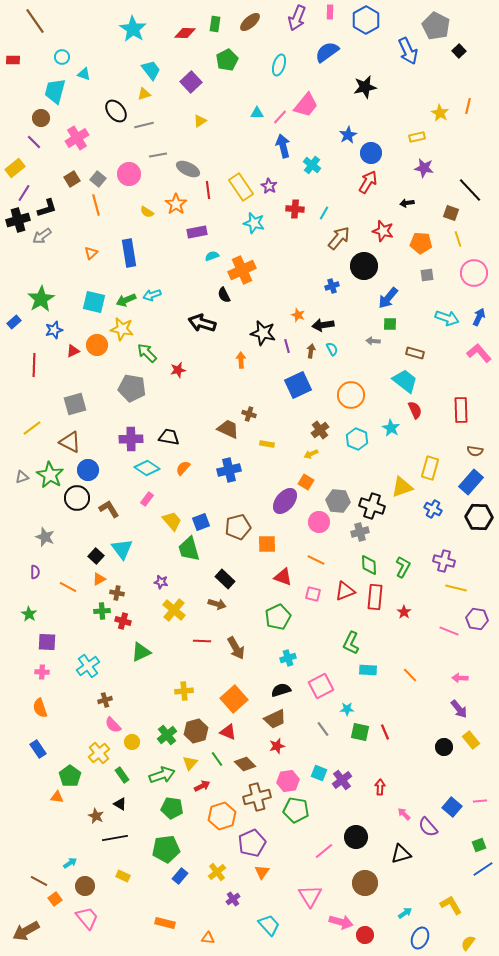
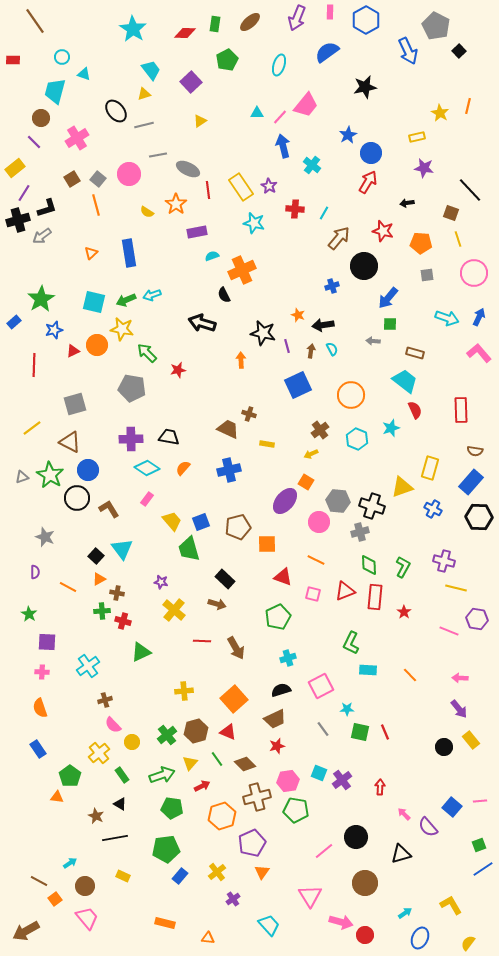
cyan star at (391, 428): rotated 24 degrees clockwise
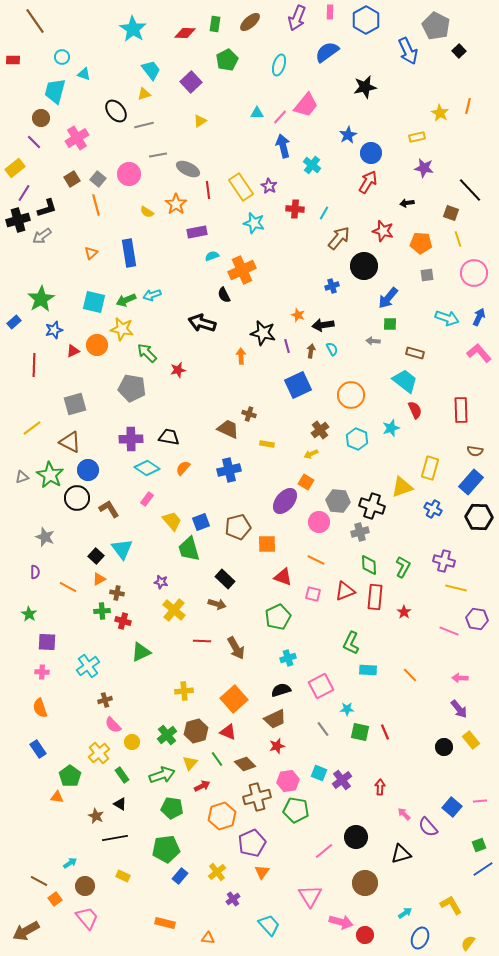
orange arrow at (241, 360): moved 4 px up
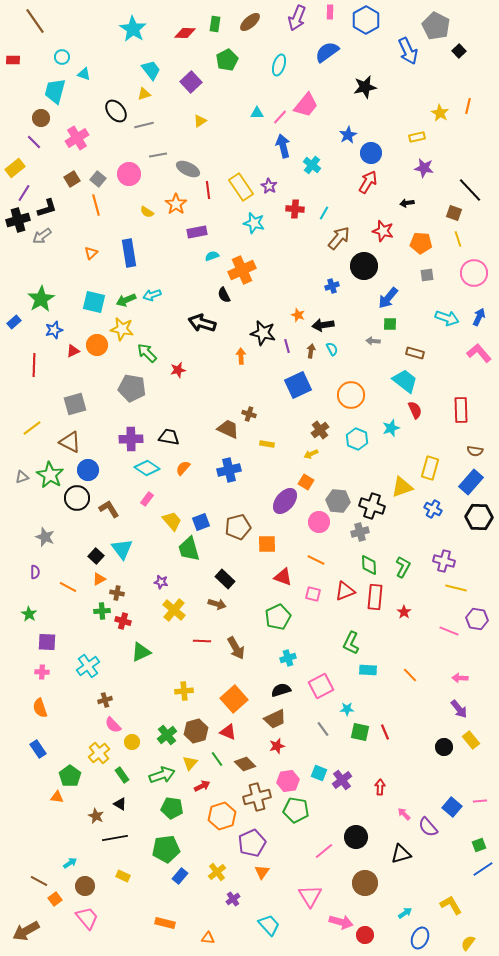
brown square at (451, 213): moved 3 px right
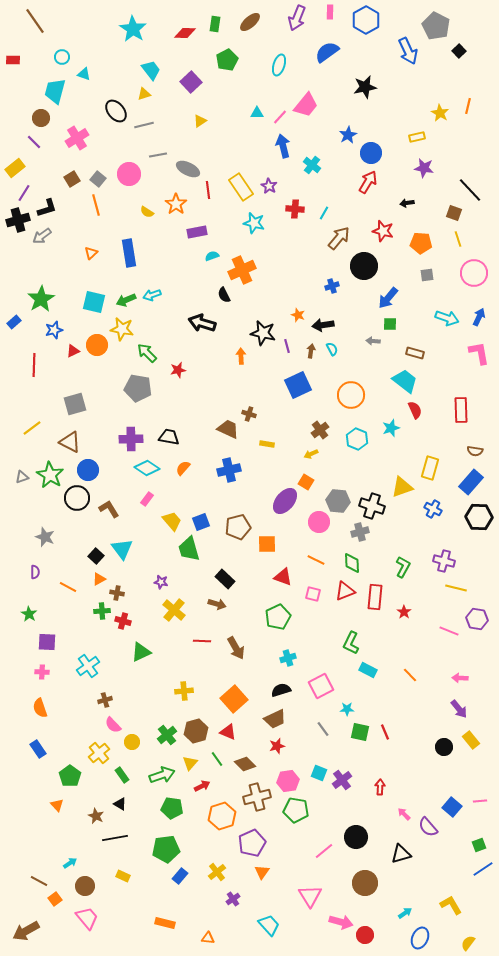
pink L-shape at (479, 353): rotated 30 degrees clockwise
gray pentagon at (132, 388): moved 6 px right
green diamond at (369, 565): moved 17 px left, 2 px up
cyan rectangle at (368, 670): rotated 24 degrees clockwise
orange triangle at (57, 797): moved 8 px down; rotated 40 degrees clockwise
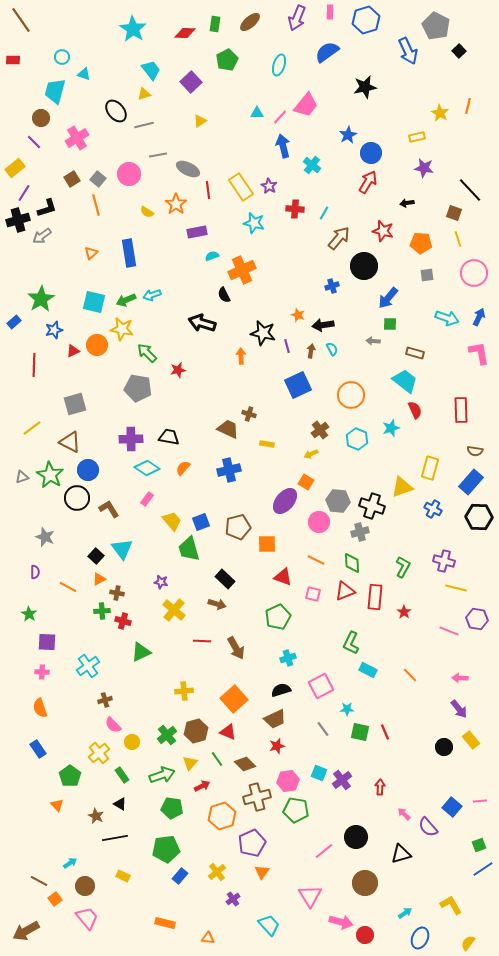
blue hexagon at (366, 20): rotated 12 degrees clockwise
brown line at (35, 21): moved 14 px left, 1 px up
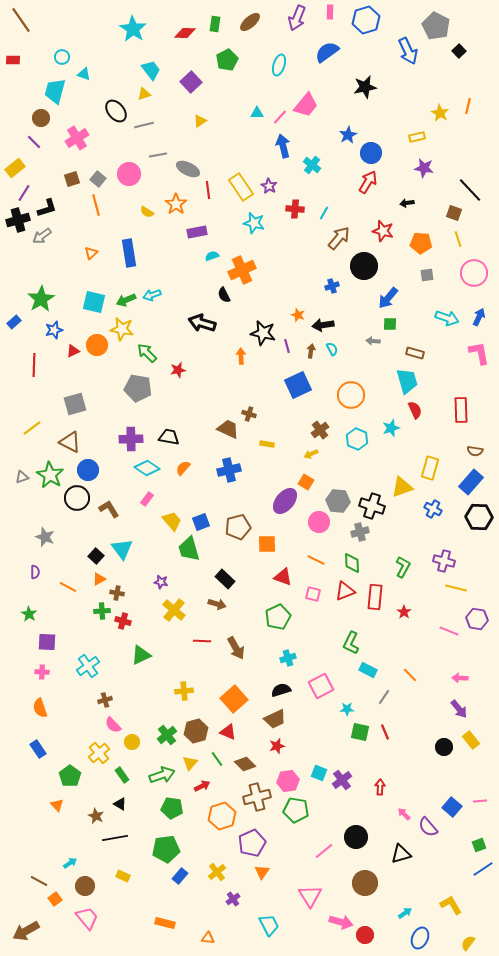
brown square at (72, 179): rotated 14 degrees clockwise
cyan trapezoid at (405, 381): moved 2 px right; rotated 36 degrees clockwise
green triangle at (141, 652): moved 3 px down
gray line at (323, 729): moved 61 px right, 32 px up; rotated 70 degrees clockwise
cyan trapezoid at (269, 925): rotated 15 degrees clockwise
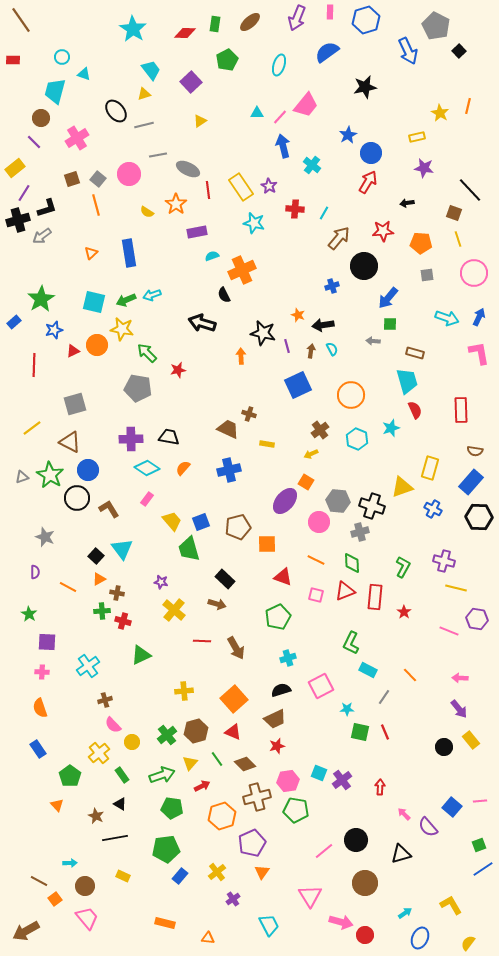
red star at (383, 231): rotated 20 degrees counterclockwise
pink square at (313, 594): moved 3 px right, 1 px down
red triangle at (228, 732): moved 5 px right
black circle at (356, 837): moved 3 px down
cyan arrow at (70, 863): rotated 32 degrees clockwise
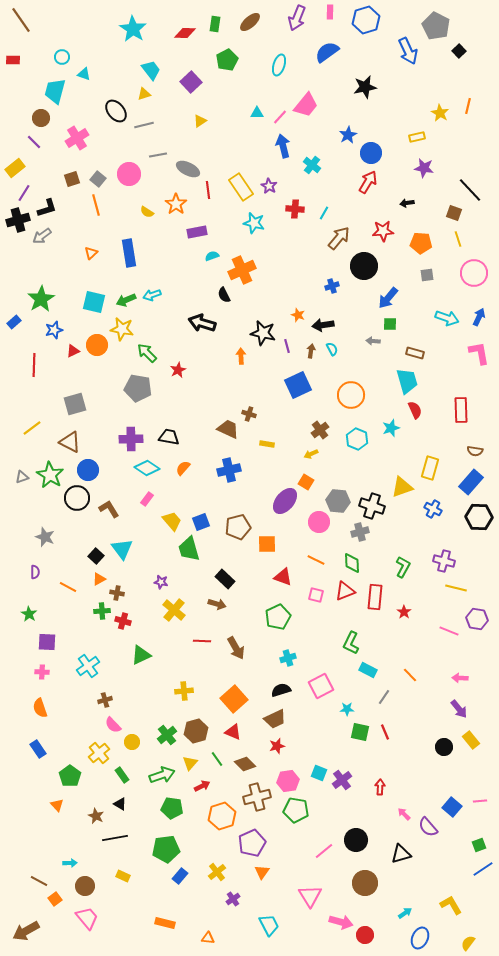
red star at (178, 370): rotated 14 degrees counterclockwise
